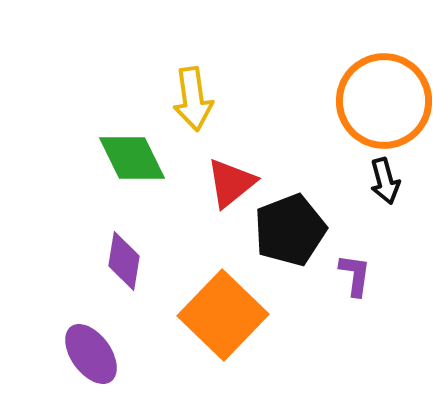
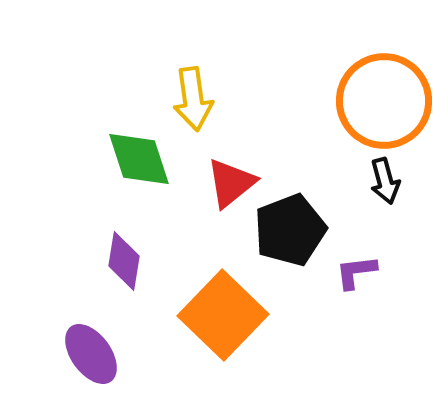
green diamond: moved 7 px right, 1 px down; rotated 8 degrees clockwise
purple L-shape: moved 1 px right, 3 px up; rotated 105 degrees counterclockwise
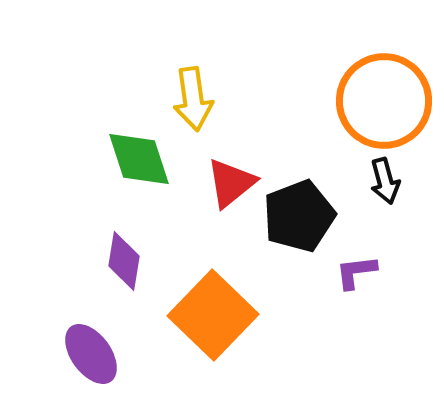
black pentagon: moved 9 px right, 14 px up
orange square: moved 10 px left
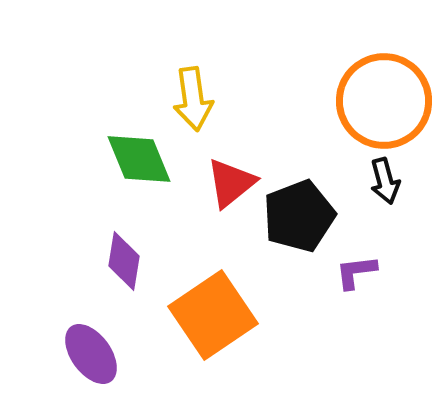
green diamond: rotated 4 degrees counterclockwise
orange square: rotated 12 degrees clockwise
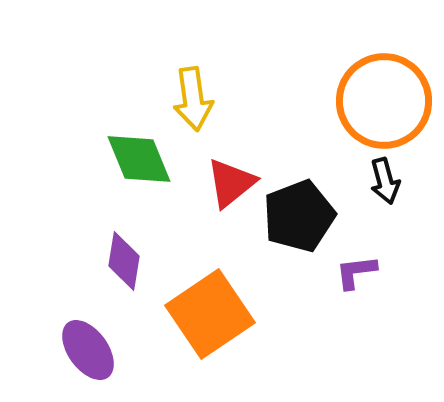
orange square: moved 3 px left, 1 px up
purple ellipse: moved 3 px left, 4 px up
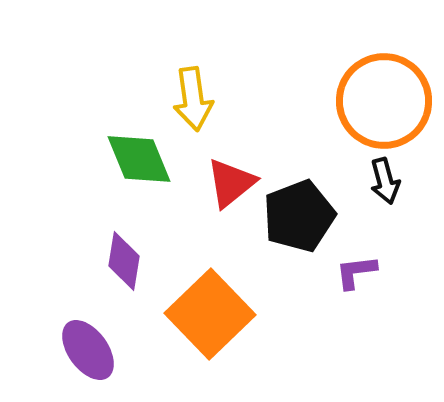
orange square: rotated 10 degrees counterclockwise
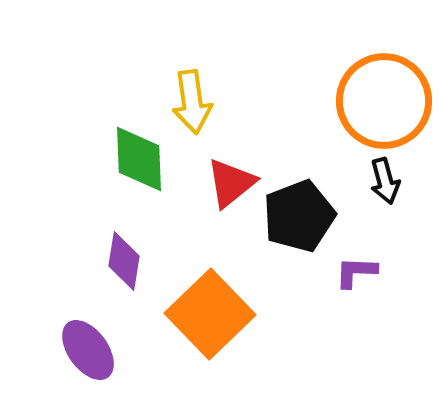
yellow arrow: moved 1 px left, 3 px down
green diamond: rotated 20 degrees clockwise
purple L-shape: rotated 9 degrees clockwise
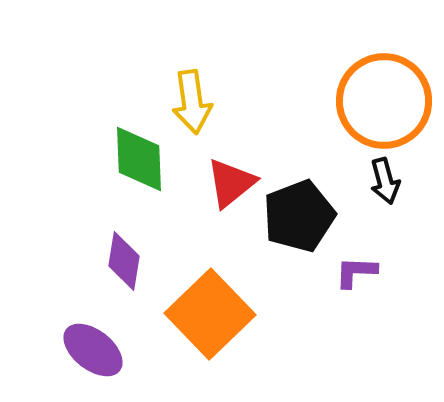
purple ellipse: moved 5 px right; rotated 16 degrees counterclockwise
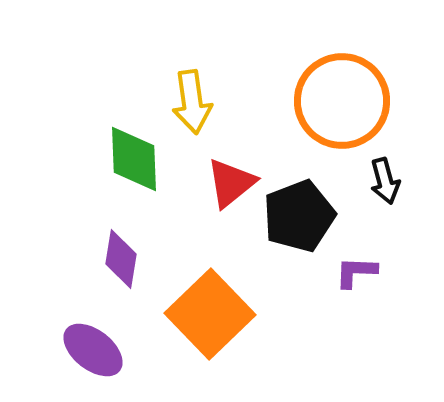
orange circle: moved 42 px left
green diamond: moved 5 px left
purple diamond: moved 3 px left, 2 px up
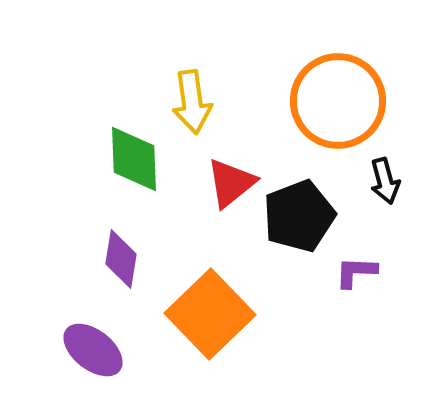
orange circle: moved 4 px left
